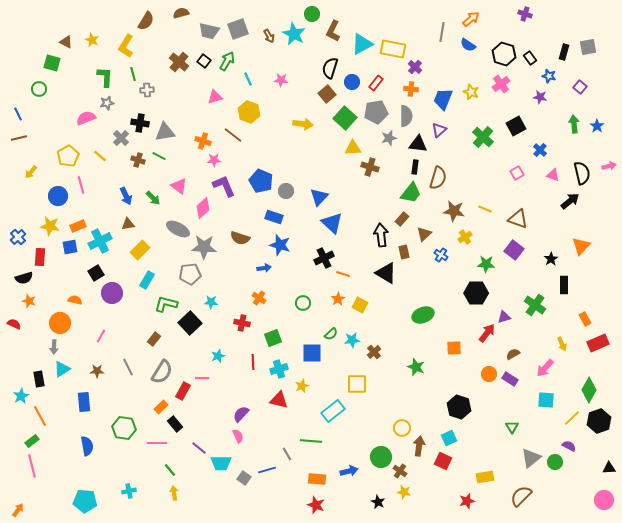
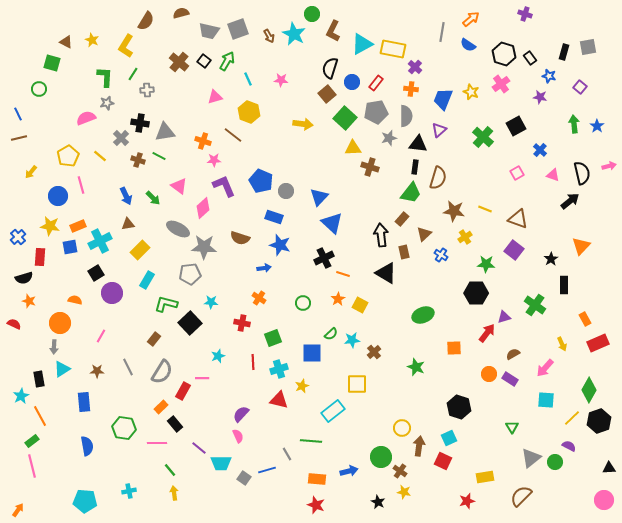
green line at (133, 74): rotated 48 degrees clockwise
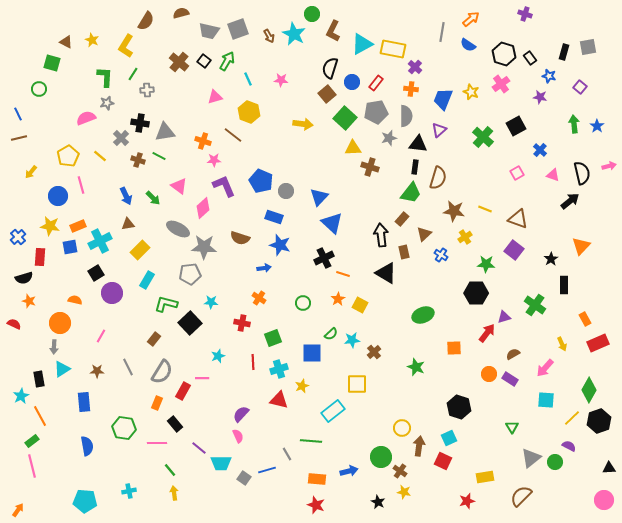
orange rectangle at (161, 407): moved 4 px left, 4 px up; rotated 24 degrees counterclockwise
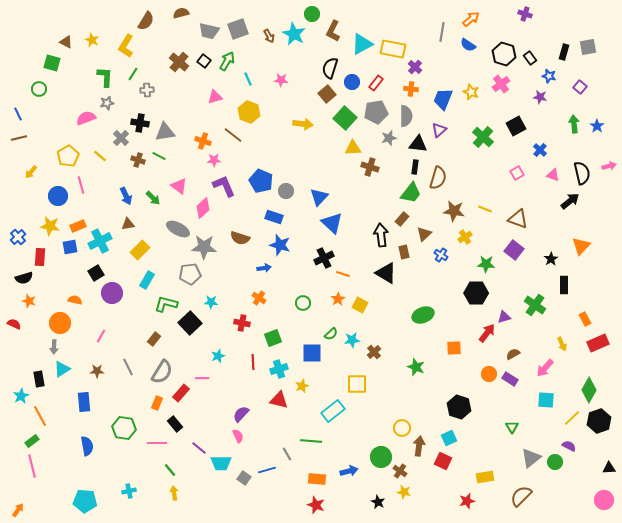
red rectangle at (183, 391): moved 2 px left, 2 px down; rotated 12 degrees clockwise
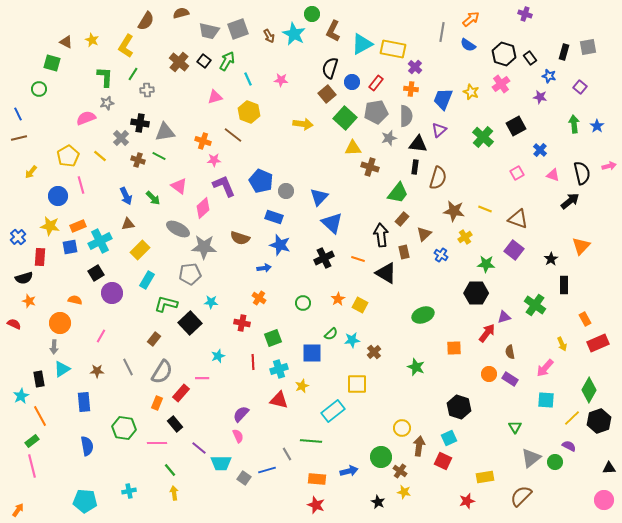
green trapezoid at (411, 193): moved 13 px left
orange line at (343, 274): moved 15 px right, 15 px up
brown semicircle at (513, 354): moved 3 px left, 2 px up; rotated 72 degrees counterclockwise
green triangle at (512, 427): moved 3 px right
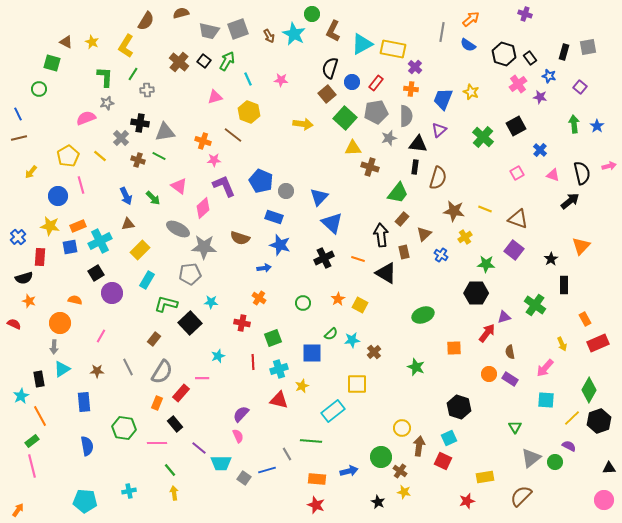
yellow star at (92, 40): moved 2 px down
pink cross at (501, 84): moved 17 px right
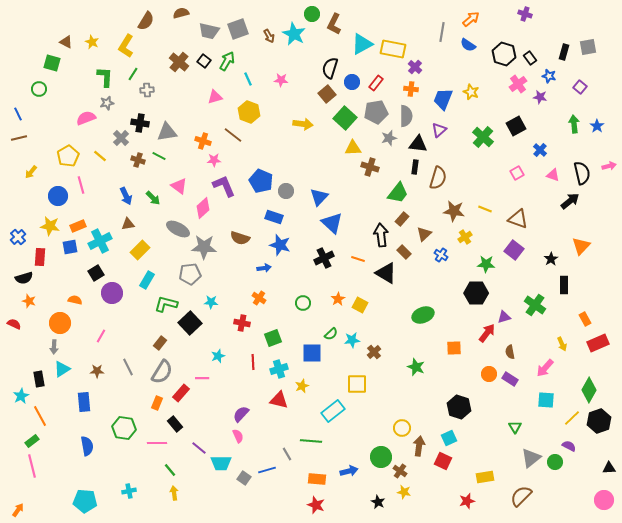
brown L-shape at (333, 31): moved 1 px right, 7 px up
gray triangle at (165, 132): moved 2 px right
brown rectangle at (404, 252): rotated 32 degrees counterclockwise
brown rectangle at (154, 339): moved 6 px right, 4 px down
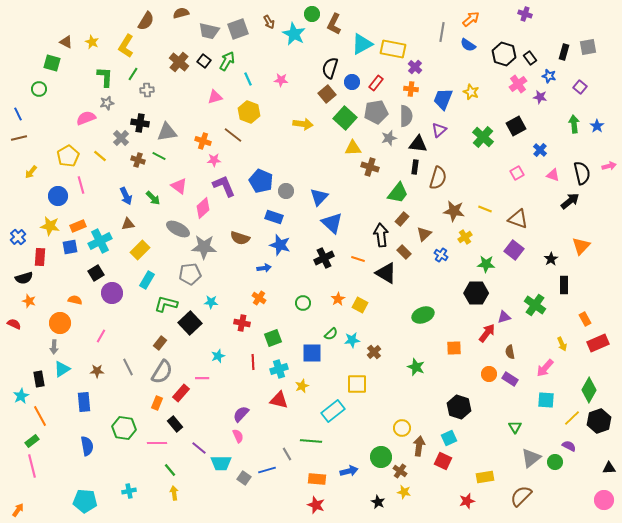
brown arrow at (269, 36): moved 14 px up
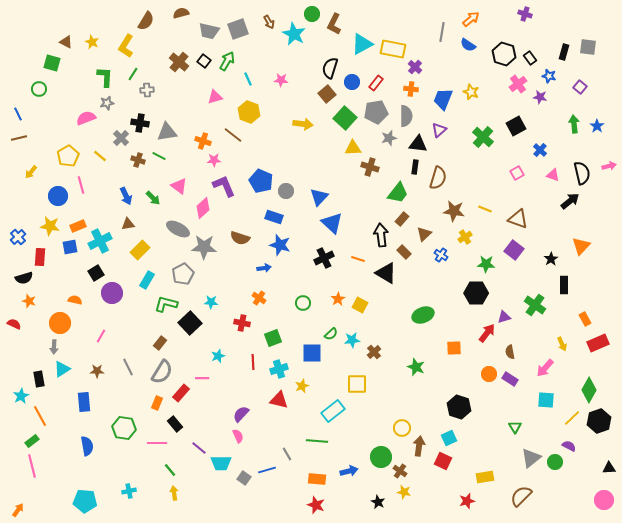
gray square at (588, 47): rotated 18 degrees clockwise
gray pentagon at (190, 274): moved 7 px left; rotated 20 degrees counterclockwise
green line at (311, 441): moved 6 px right
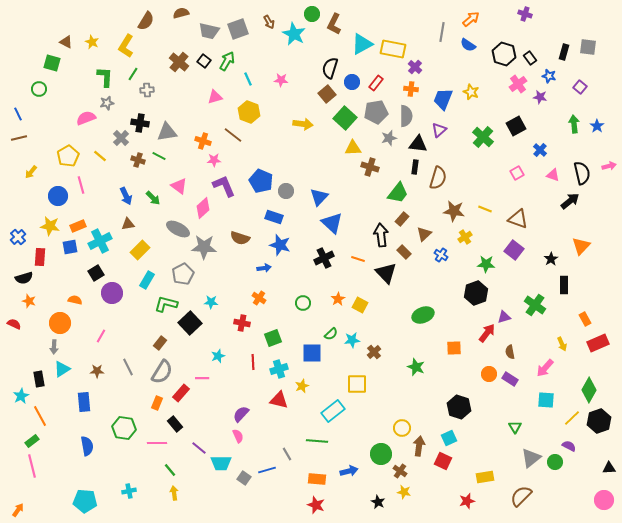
black triangle at (386, 273): rotated 15 degrees clockwise
black hexagon at (476, 293): rotated 20 degrees counterclockwise
green circle at (381, 457): moved 3 px up
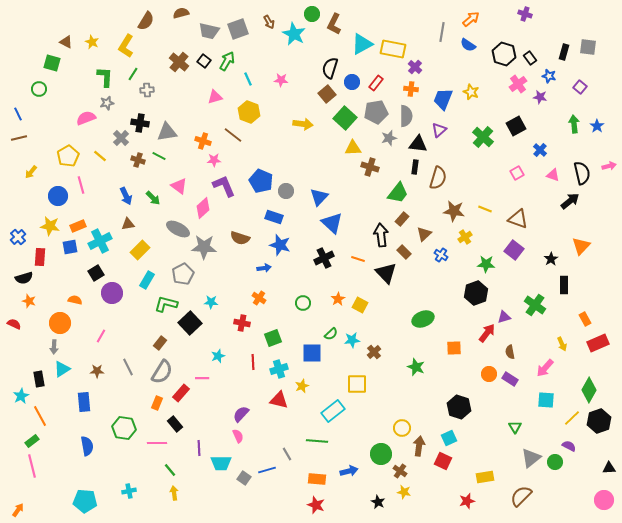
green ellipse at (423, 315): moved 4 px down
purple line at (199, 448): rotated 49 degrees clockwise
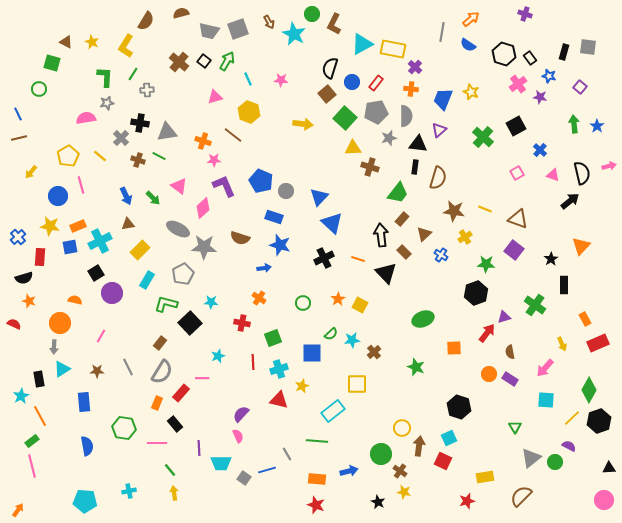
pink semicircle at (86, 118): rotated 12 degrees clockwise
